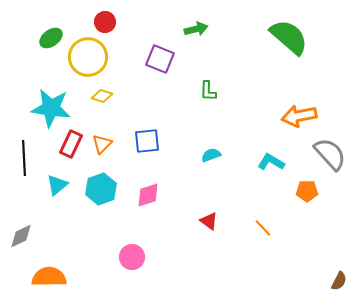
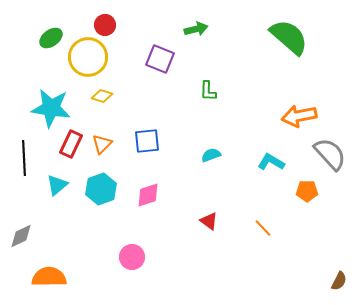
red circle: moved 3 px down
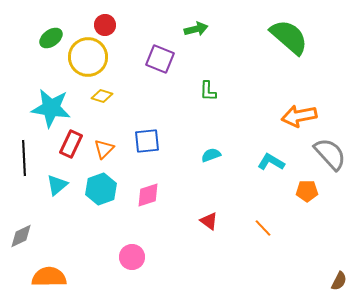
orange triangle: moved 2 px right, 5 px down
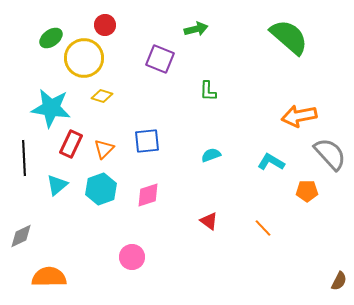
yellow circle: moved 4 px left, 1 px down
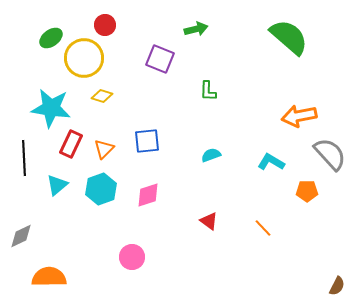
brown semicircle: moved 2 px left, 5 px down
